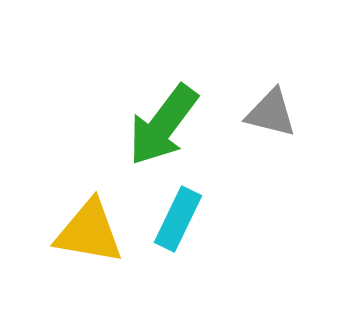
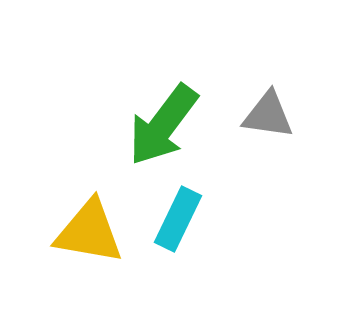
gray triangle: moved 3 px left, 2 px down; rotated 6 degrees counterclockwise
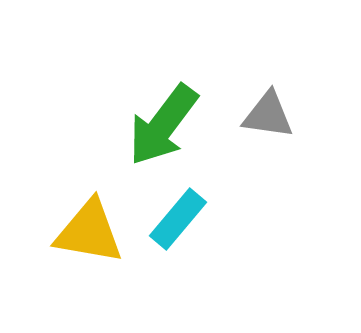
cyan rectangle: rotated 14 degrees clockwise
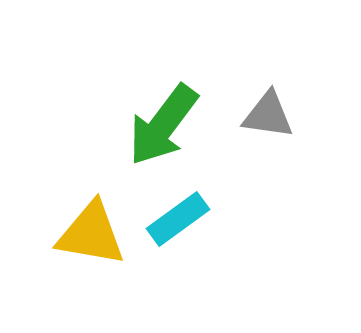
cyan rectangle: rotated 14 degrees clockwise
yellow triangle: moved 2 px right, 2 px down
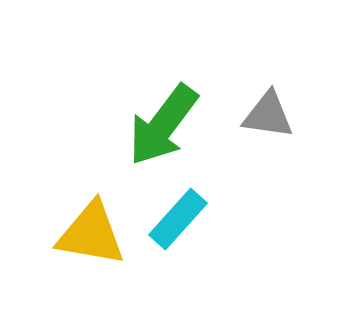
cyan rectangle: rotated 12 degrees counterclockwise
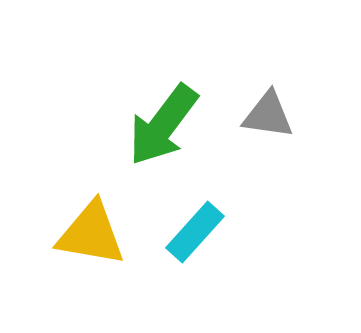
cyan rectangle: moved 17 px right, 13 px down
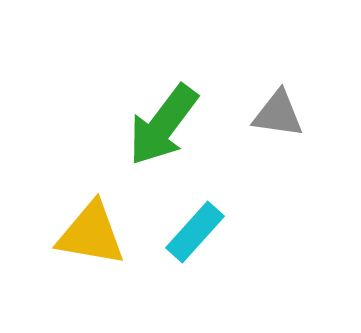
gray triangle: moved 10 px right, 1 px up
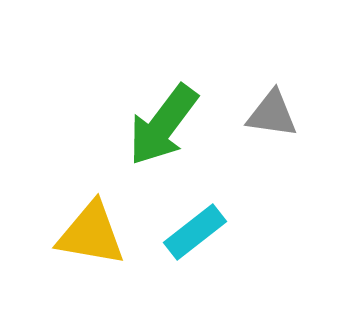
gray triangle: moved 6 px left
cyan rectangle: rotated 10 degrees clockwise
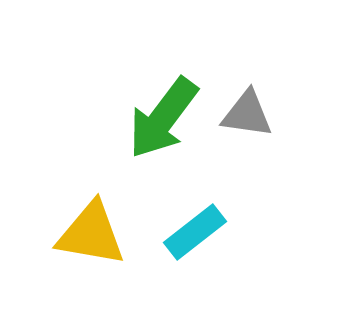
gray triangle: moved 25 px left
green arrow: moved 7 px up
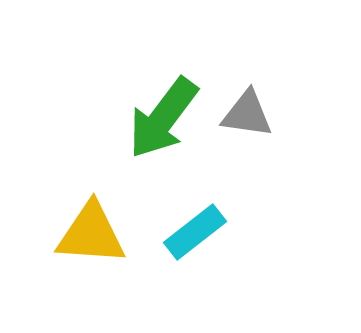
yellow triangle: rotated 6 degrees counterclockwise
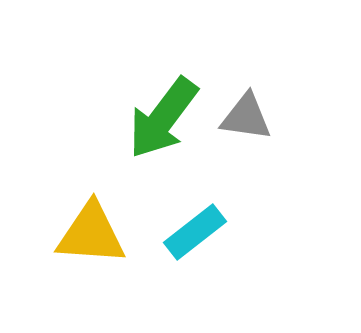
gray triangle: moved 1 px left, 3 px down
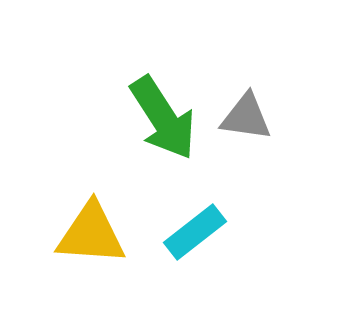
green arrow: rotated 70 degrees counterclockwise
